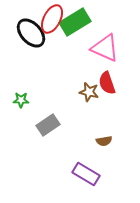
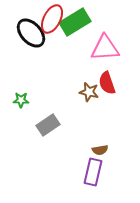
pink triangle: rotated 28 degrees counterclockwise
brown semicircle: moved 4 px left, 9 px down
purple rectangle: moved 7 px right, 2 px up; rotated 72 degrees clockwise
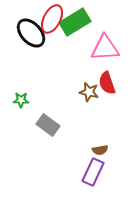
gray rectangle: rotated 70 degrees clockwise
purple rectangle: rotated 12 degrees clockwise
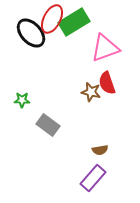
green rectangle: moved 1 px left
pink triangle: rotated 16 degrees counterclockwise
brown star: moved 2 px right
green star: moved 1 px right
purple rectangle: moved 6 px down; rotated 16 degrees clockwise
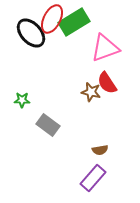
red semicircle: rotated 15 degrees counterclockwise
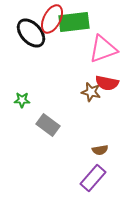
green rectangle: rotated 24 degrees clockwise
pink triangle: moved 2 px left, 1 px down
red semicircle: rotated 45 degrees counterclockwise
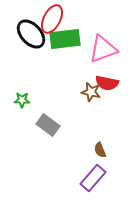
green rectangle: moved 9 px left, 17 px down
black ellipse: moved 1 px down
brown semicircle: rotated 77 degrees clockwise
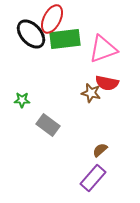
brown star: moved 1 px down
brown semicircle: rotated 70 degrees clockwise
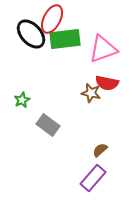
green star: rotated 28 degrees counterclockwise
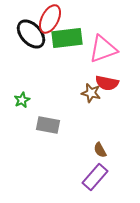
red ellipse: moved 2 px left
green rectangle: moved 2 px right, 1 px up
gray rectangle: rotated 25 degrees counterclockwise
brown semicircle: rotated 77 degrees counterclockwise
purple rectangle: moved 2 px right, 1 px up
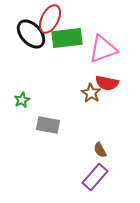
brown star: rotated 18 degrees clockwise
